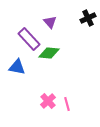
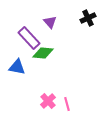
purple rectangle: moved 1 px up
green diamond: moved 6 px left
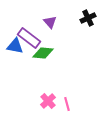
purple rectangle: rotated 10 degrees counterclockwise
blue triangle: moved 2 px left, 21 px up
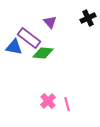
blue triangle: moved 1 px left, 1 px down
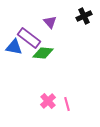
black cross: moved 4 px left, 2 px up
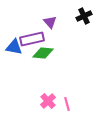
purple rectangle: moved 3 px right, 1 px down; rotated 50 degrees counterclockwise
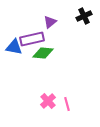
purple triangle: rotated 32 degrees clockwise
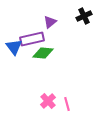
blue triangle: rotated 42 degrees clockwise
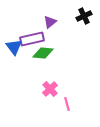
pink cross: moved 2 px right, 12 px up
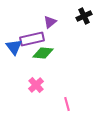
pink cross: moved 14 px left, 4 px up
